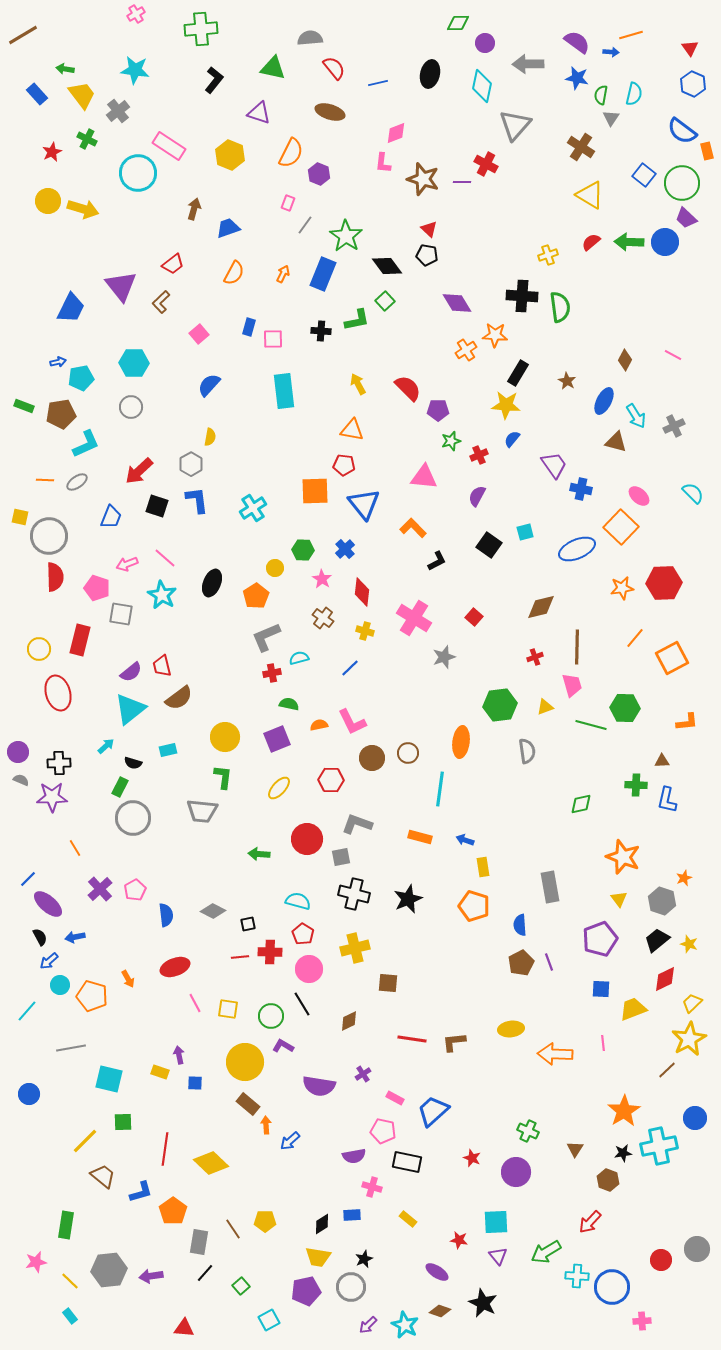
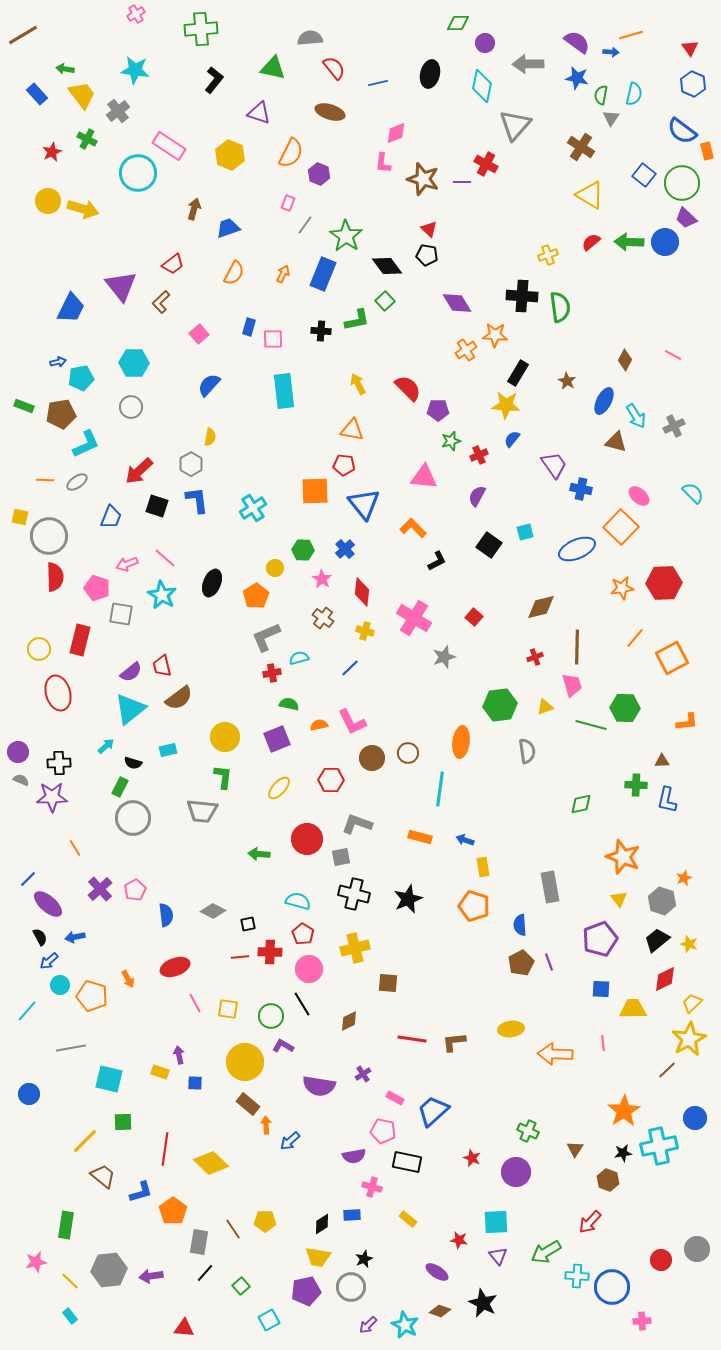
yellow trapezoid at (633, 1009): rotated 20 degrees clockwise
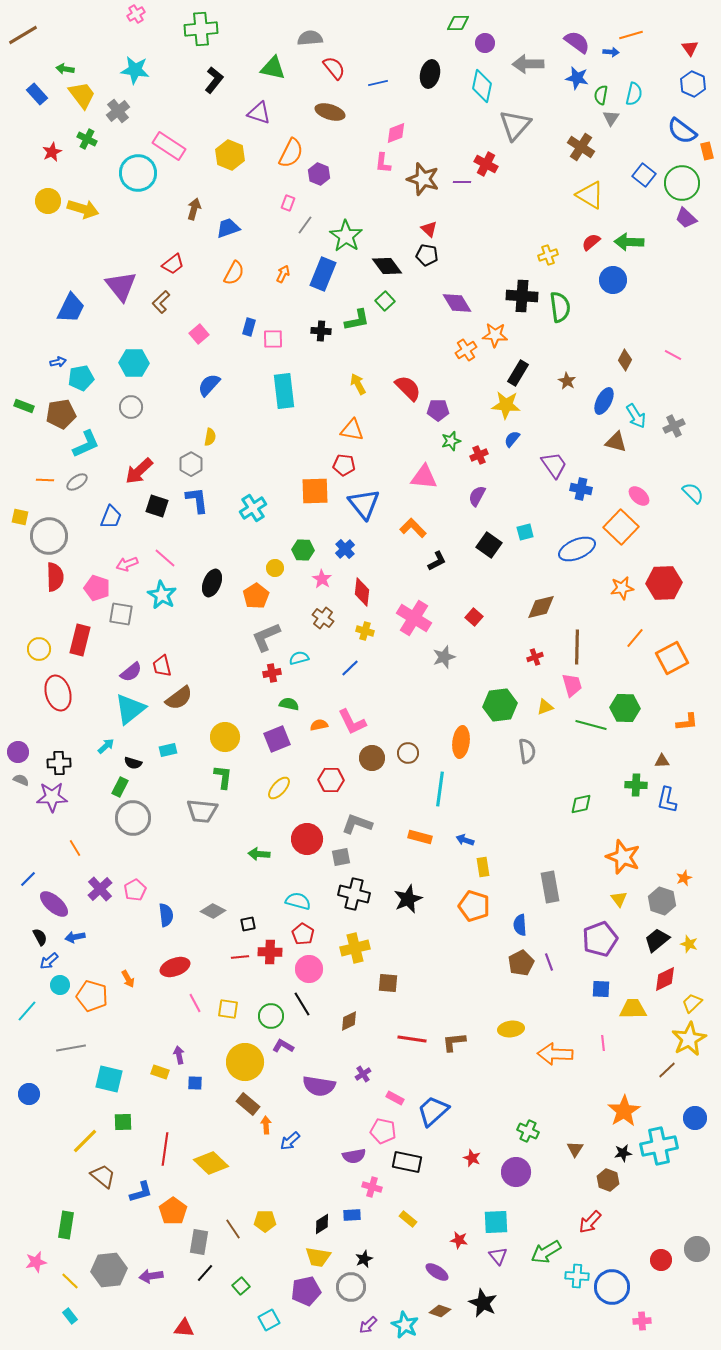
blue circle at (665, 242): moved 52 px left, 38 px down
purple ellipse at (48, 904): moved 6 px right
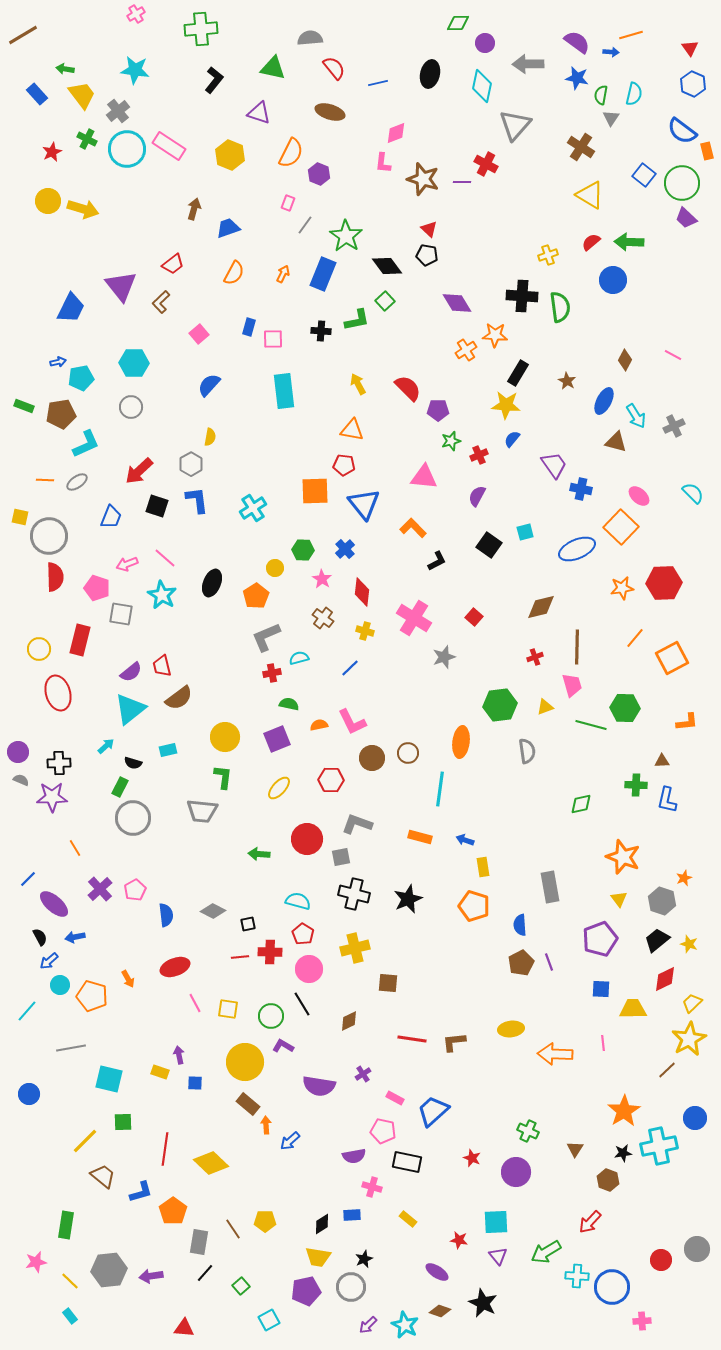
cyan circle at (138, 173): moved 11 px left, 24 px up
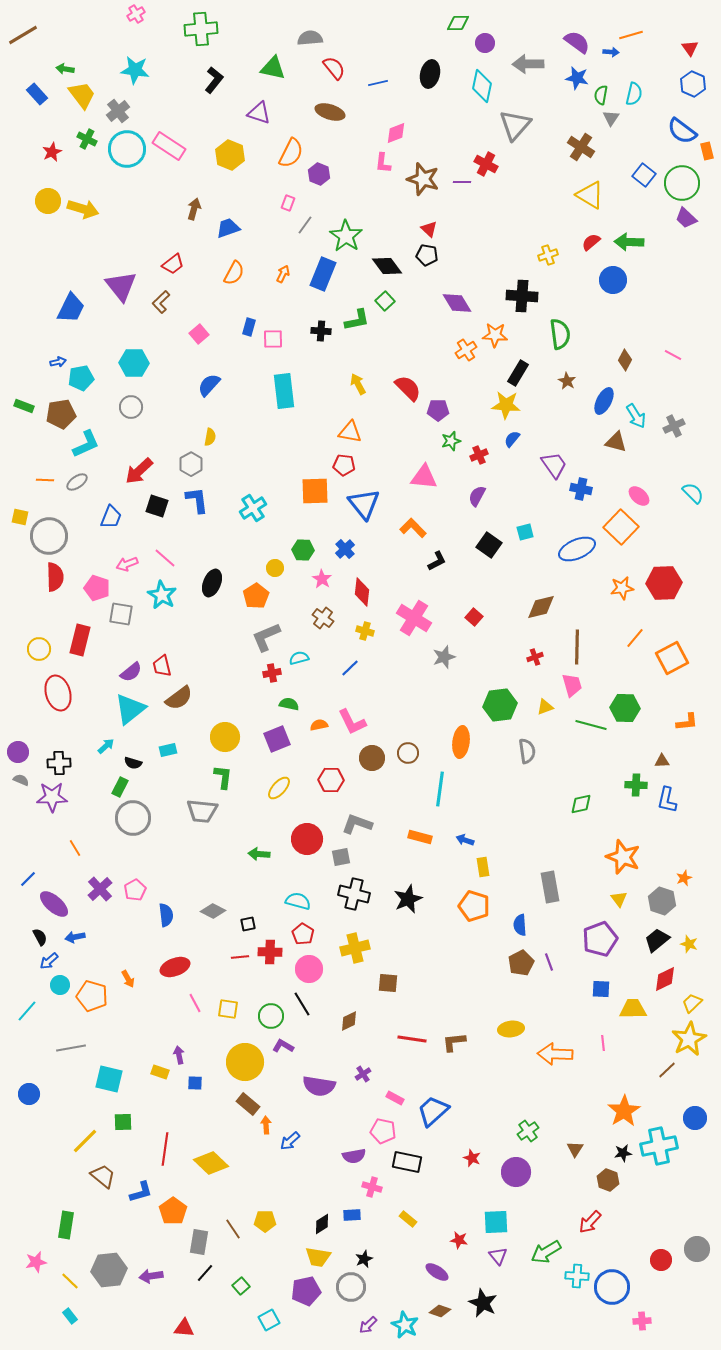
green semicircle at (560, 307): moved 27 px down
orange triangle at (352, 430): moved 2 px left, 2 px down
green cross at (528, 1131): rotated 30 degrees clockwise
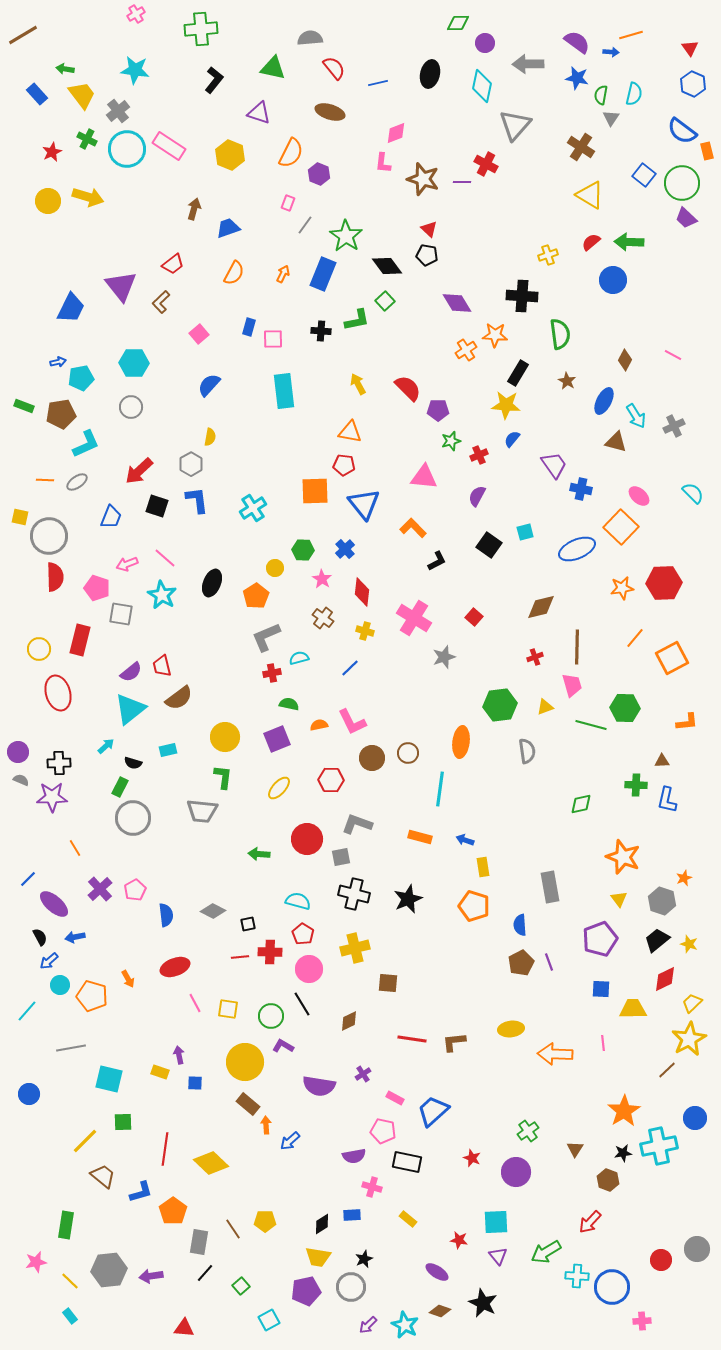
yellow arrow at (83, 209): moved 5 px right, 12 px up
